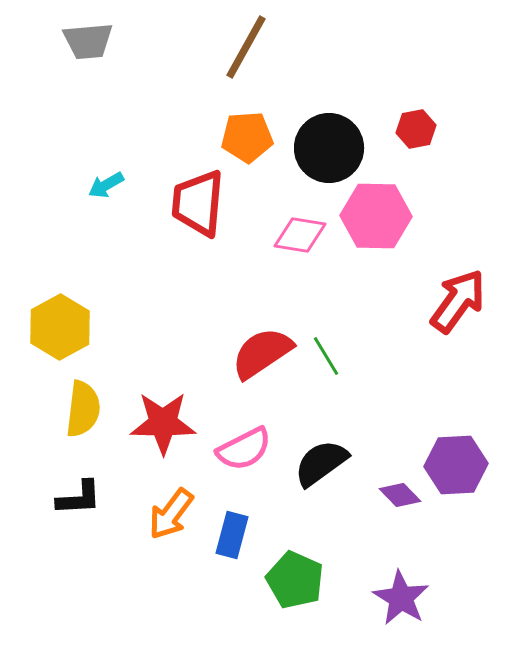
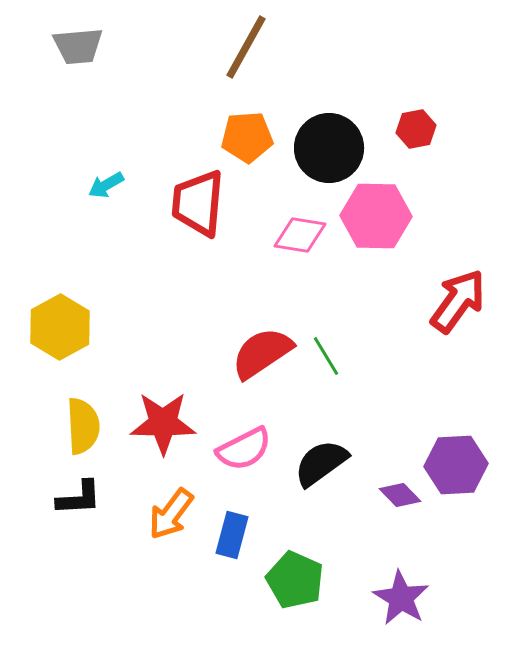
gray trapezoid: moved 10 px left, 5 px down
yellow semicircle: moved 17 px down; rotated 10 degrees counterclockwise
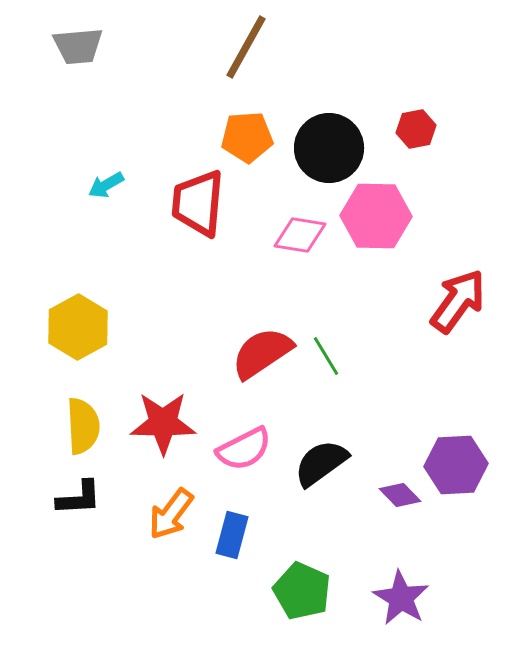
yellow hexagon: moved 18 px right
green pentagon: moved 7 px right, 11 px down
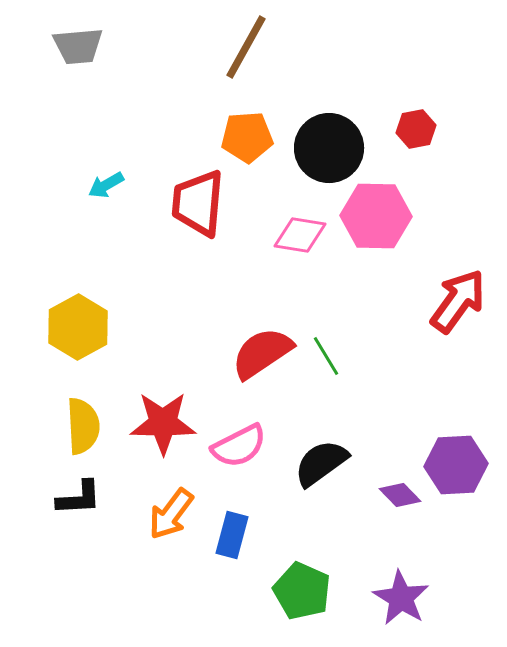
pink semicircle: moved 5 px left, 3 px up
